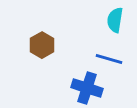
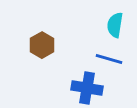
cyan semicircle: moved 5 px down
blue cross: rotated 8 degrees counterclockwise
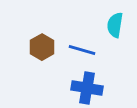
brown hexagon: moved 2 px down
blue line: moved 27 px left, 9 px up
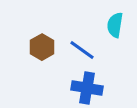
blue line: rotated 20 degrees clockwise
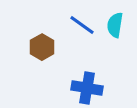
blue line: moved 25 px up
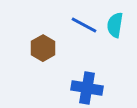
blue line: moved 2 px right; rotated 8 degrees counterclockwise
brown hexagon: moved 1 px right, 1 px down
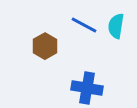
cyan semicircle: moved 1 px right, 1 px down
brown hexagon: moved 2 px right, 2 px up
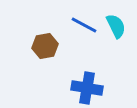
cyan semicircle: rotated 145 degrees clockwise
brown hexagon: rotated 20 degrees clockwise
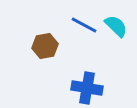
cyan semicircle: rotated 20 degrees counterclockwise
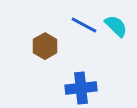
brown hexagon: rotated 20 degrees counterclockwise
blue cross: moved 6 px left; rotated 16 degrees counterclockwise
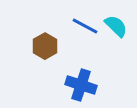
blue line: moved 1 px right, 1 px down
blue cross: moved 3 px up; rotated 24 degrees clockwise
